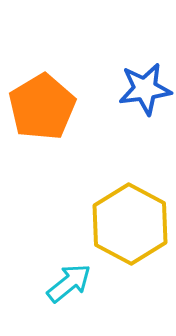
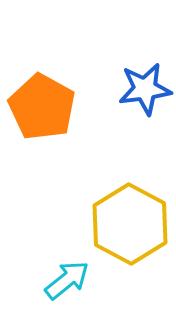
orange pentagon: rotated 12 degrees counterclockwise
cyan arrow: moved 2 px left, 3 px up
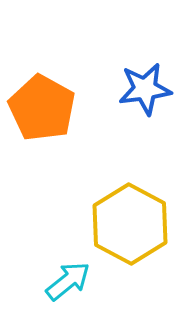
orange pentagon: moved 1 px down
cyan arrow: moved 1 px right, 1 px down
